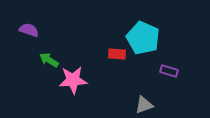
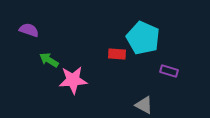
gray triangle: rotated 48 degrees clockwise
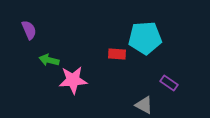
purple semicircle: rotated 48 degrees clockwise
cyan pentagon: moved 2 px right; rotated 28 degrees counterclockwise
green arrow: rotated 18 degrees counterclockwise
purple rectangle: moved 12 px down; rotated 18 degrees clockwise
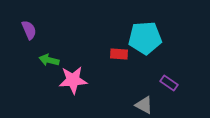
red rectangle: moved 2 px right
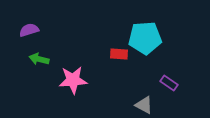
purple semicircle: rotated 84 degrees counterclockwise
green arrow: moved 10 px left, 1 px up
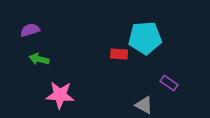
purple semicircle: moved 1 px right
pink star: moved 13 px left, 15 px down; rotated 8 degrees clockwise
